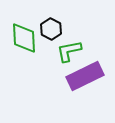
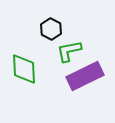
green diamond: moved 31 px down
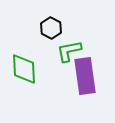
black hexagon: moved 1 px up
purple rectangle: rotated 72 degrees counterclockwise
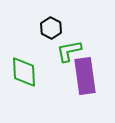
green diamond: moved 3 px down
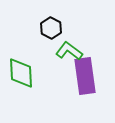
green L-shape: rotated 48 degrees clockwise
green diamond: moved 3 px left, 1 px down
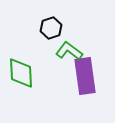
black hexagon: rotated 15 degrees clockwise
